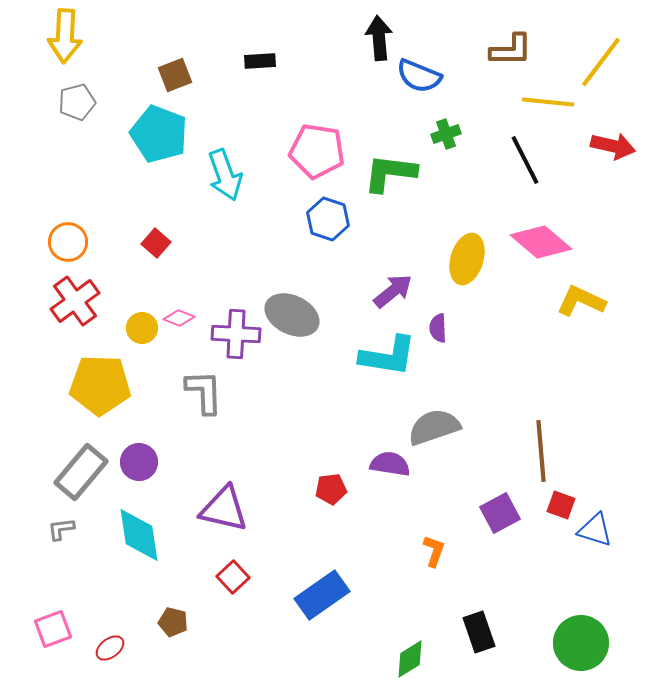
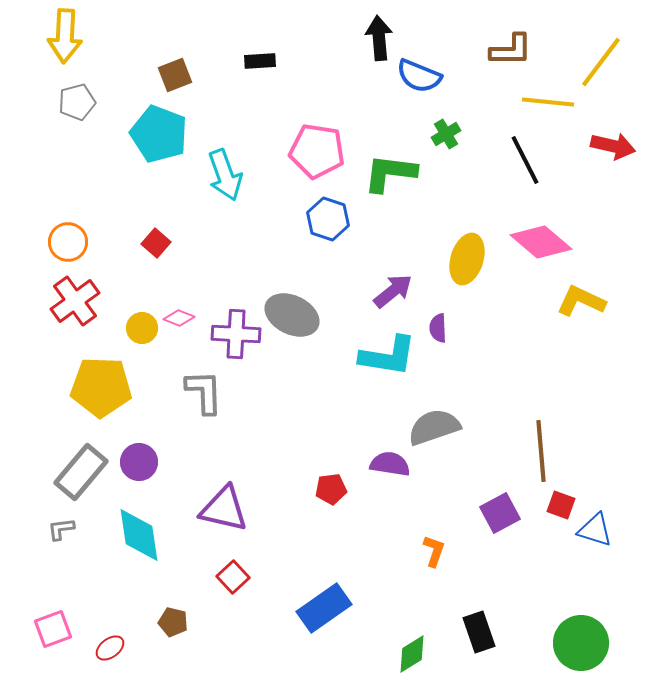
green cross at (446, 134): rotated 12 degrees counterclockwise
yellow pentagon at (100, 385): moved 1 px right, 2 px down
blue rectangle at (322, 595): moved 2 px right, 13 px down
green diamond at (410, 659): moved 2 px right, 5 px up
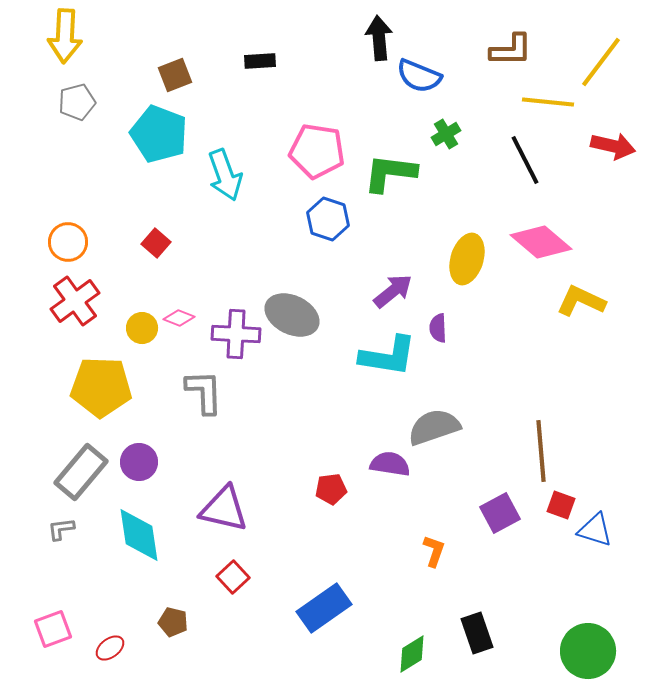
black rectangle at (479, 632): moved 2 px left, 1 px down
green circle at (581, 643): moved 7 px right, 8 px down
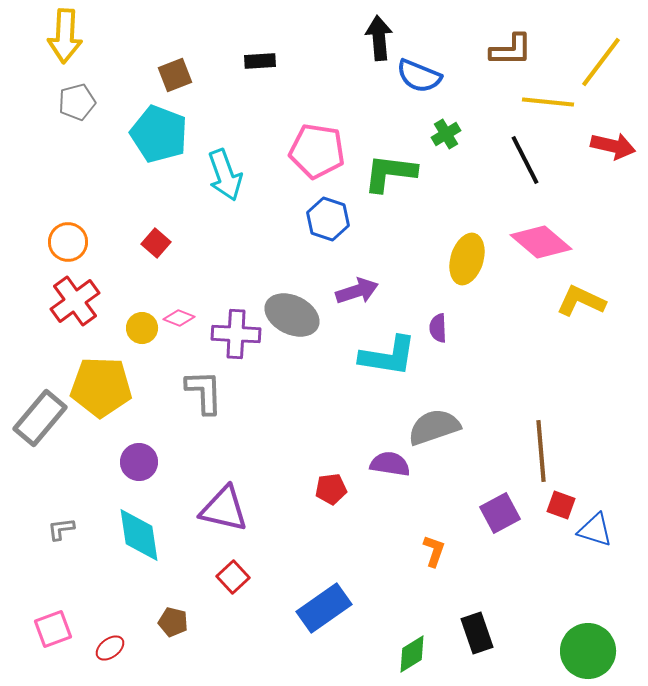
purple arrow at (393, 291): moved 36 px left; rotated 21 degrees clockwise
gray rectangle at (81, 472): moved 41 px left, 54 px up
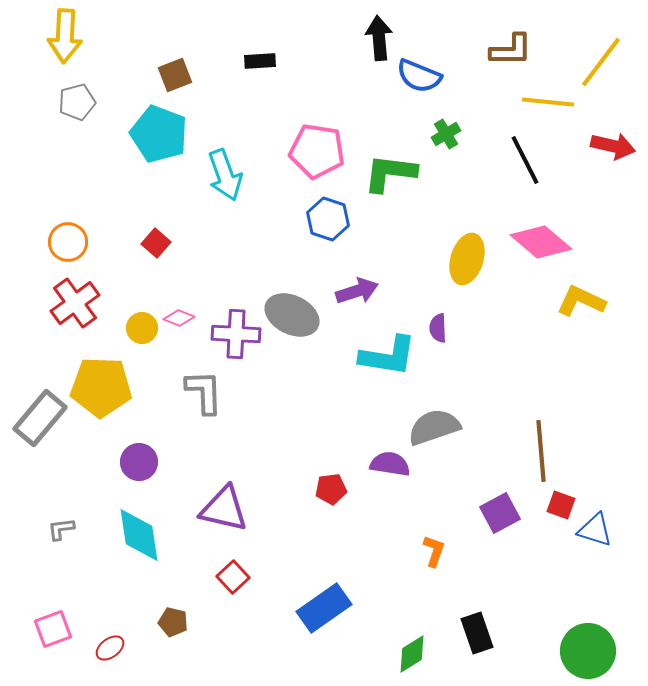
red cross at (75, 301): moved 2 px down
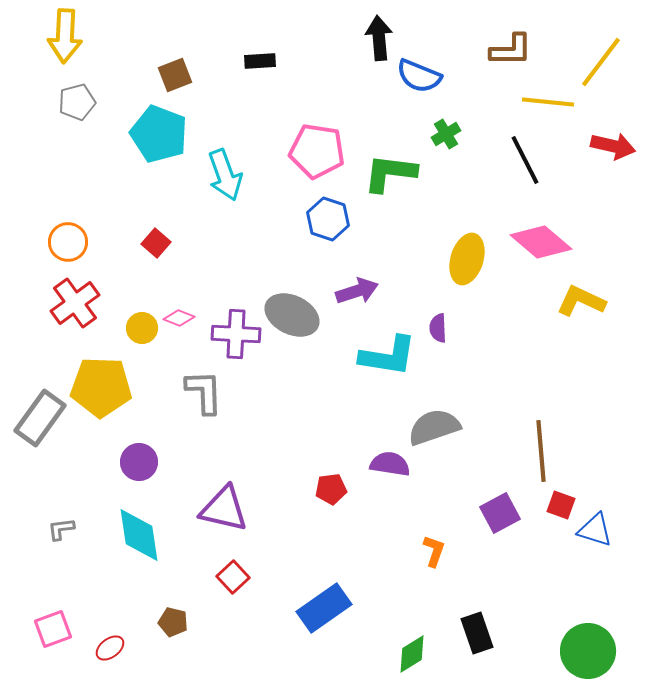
gray rectangle at (40, 418): rotated 4 degrees counterclockwise
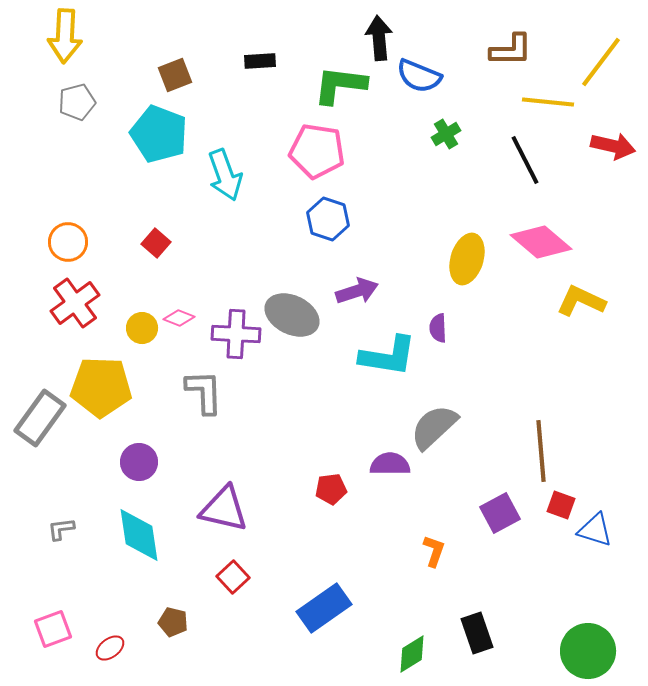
green L-shape at (390, 173): moved 50 px left, 88 px up
gray semicircle at (434, 427): rotated 24 degrees counterclockwise
purple semicircle at (390, 464): rotated 9 degrees counterclockwise
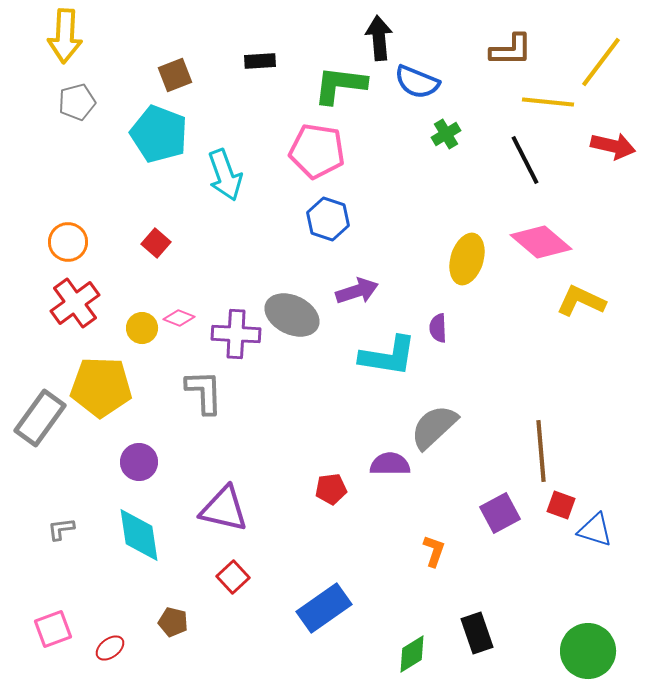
blue semicircle at (419, 76): moved 2 px left, 6 px down
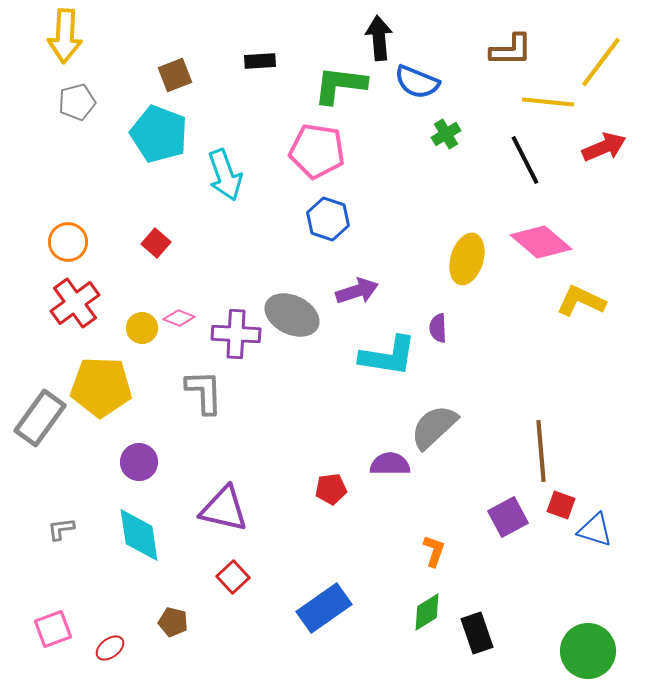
red arrow at (613, 146): moved 9 px left, 1 px down; rotated 36 degrees counterclockwise
purple square at (500, 513): moved 8 px right, 4 px down
green diamond at (412, 654): moved 15 px right, 42 px up
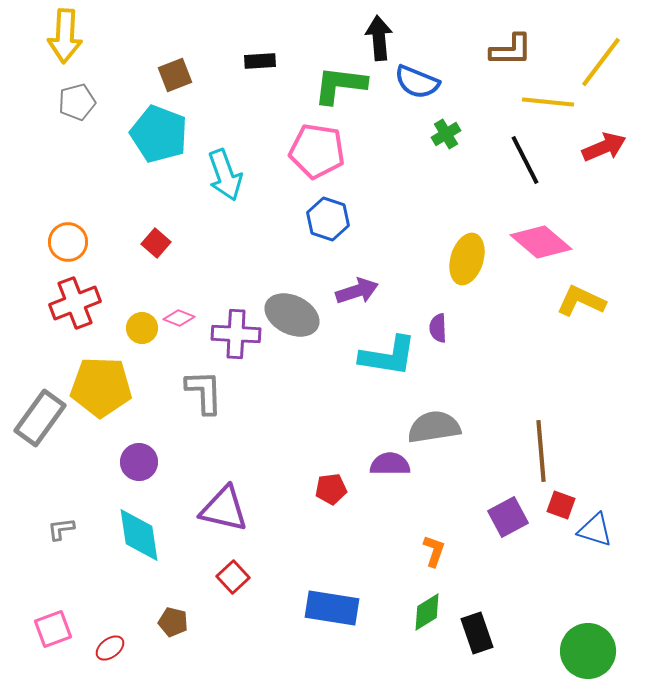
red cross at (75, 303): rotated 15 degrees clockwise
gray semicircle at (434, 427): rotated 34 degrees clockwise
blue rectangle at (324, 608): moved 8 px right; rotated 44 degrees clockwise
